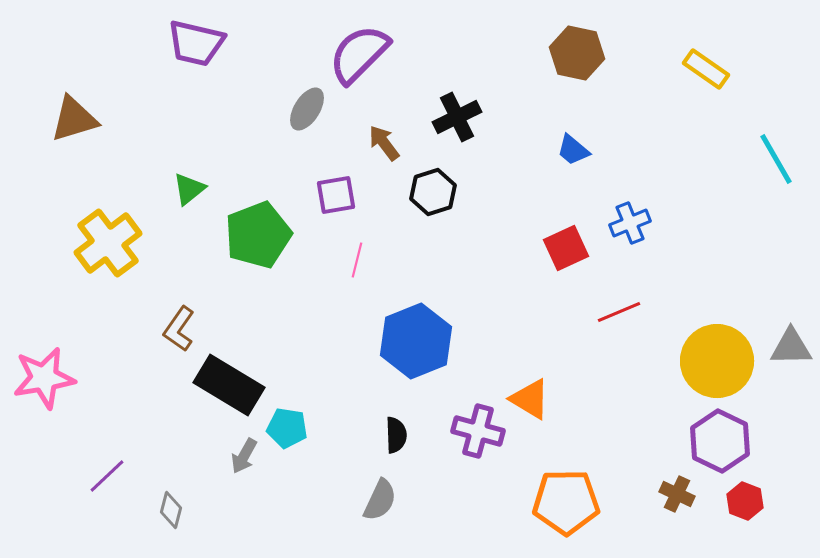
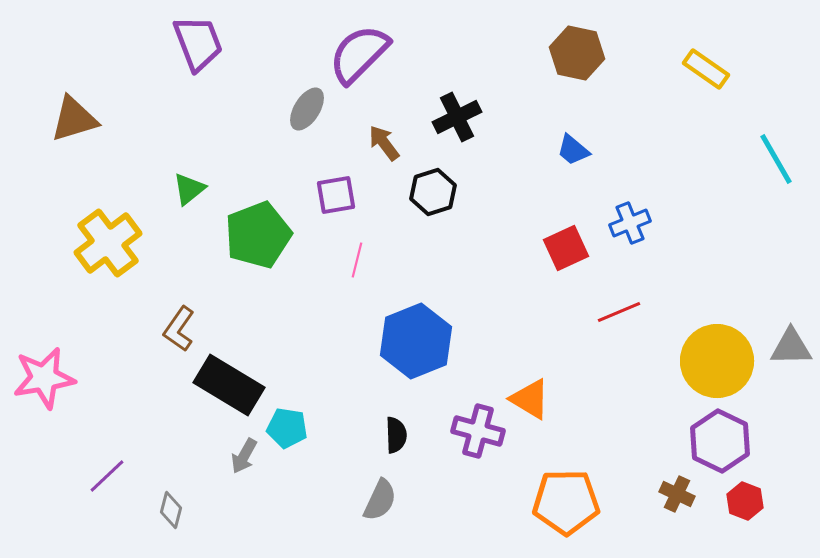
purple trapezoid: moved 2 px right; rotated 124 degrees counterclockwise
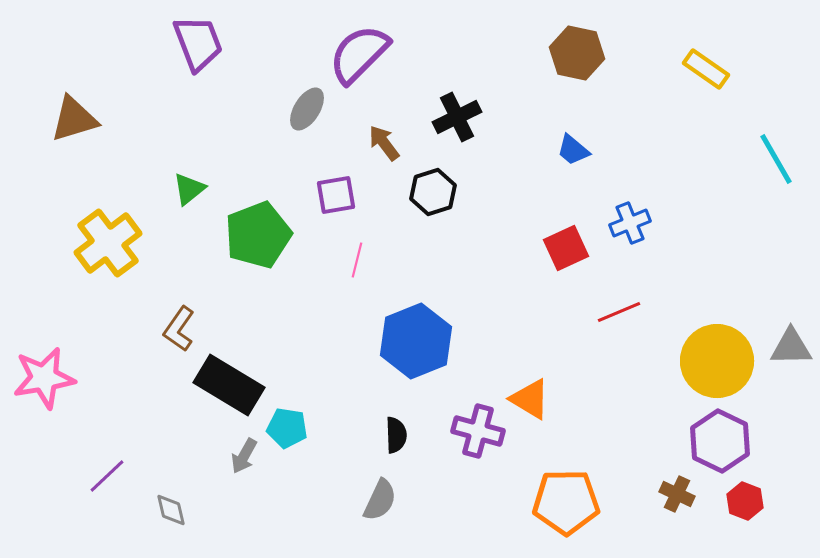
gray diamond: rotated 27 degrees counterclockwise
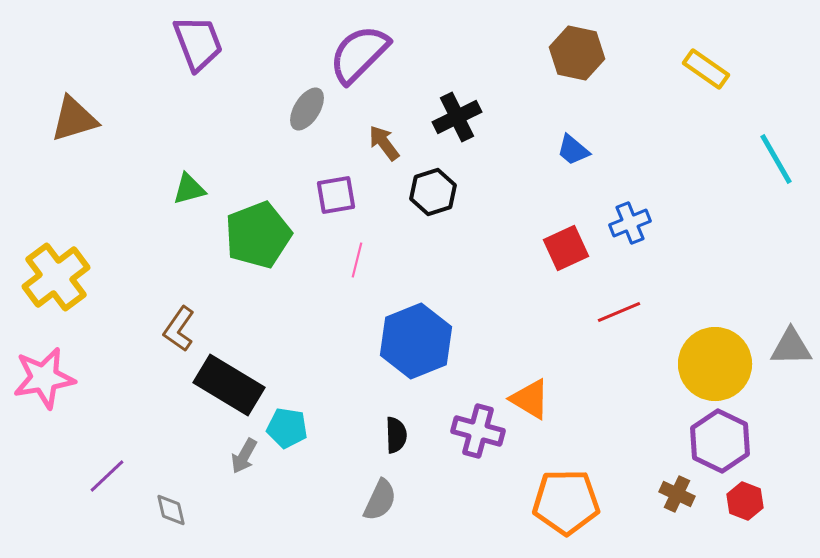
green triangle: rotated 24 degrees clockwise
yellow cross: moved 52 px left, 34 px down
yellow circle: moved 2 px left, 3 px down
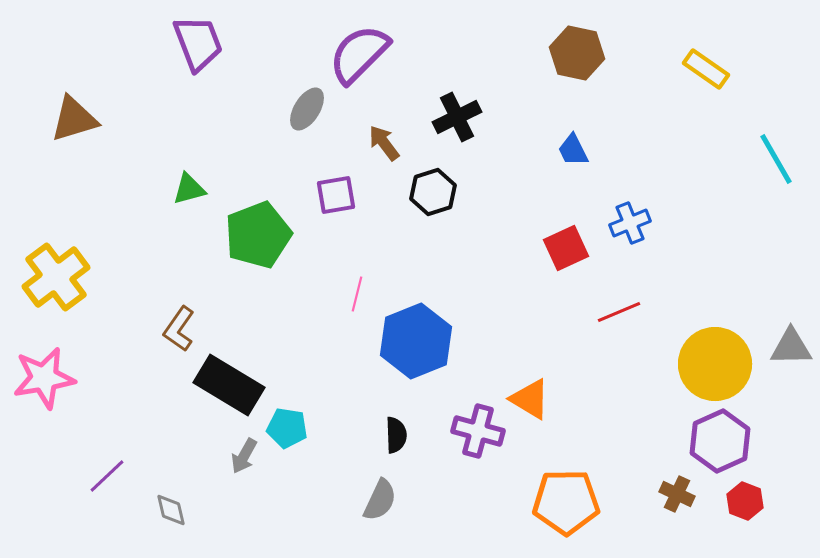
blue trapezoid: rotated 24 degrees clockwise
pink line: moved 34 px down
purple hexagon: rotated 10 degrees clockwise
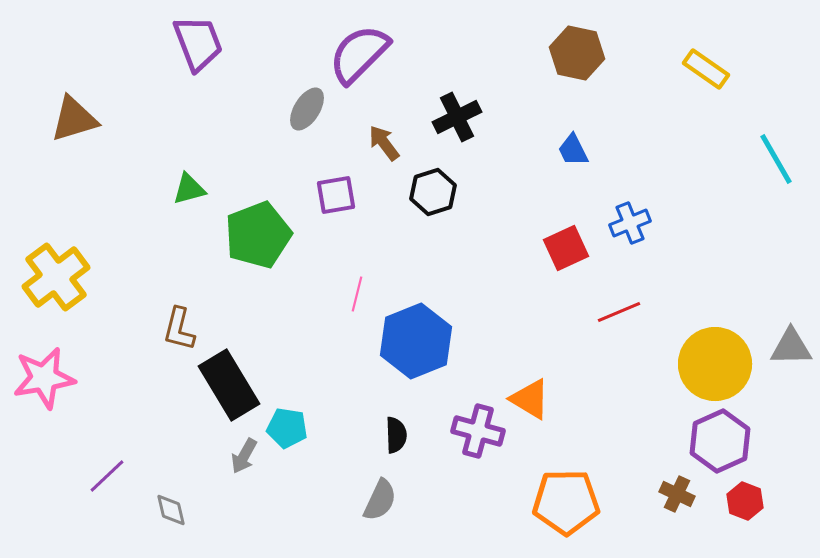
brown L-shape: rotated 21 degrees counterclockwise
black rectangle: rotated 28 degrees clockwise
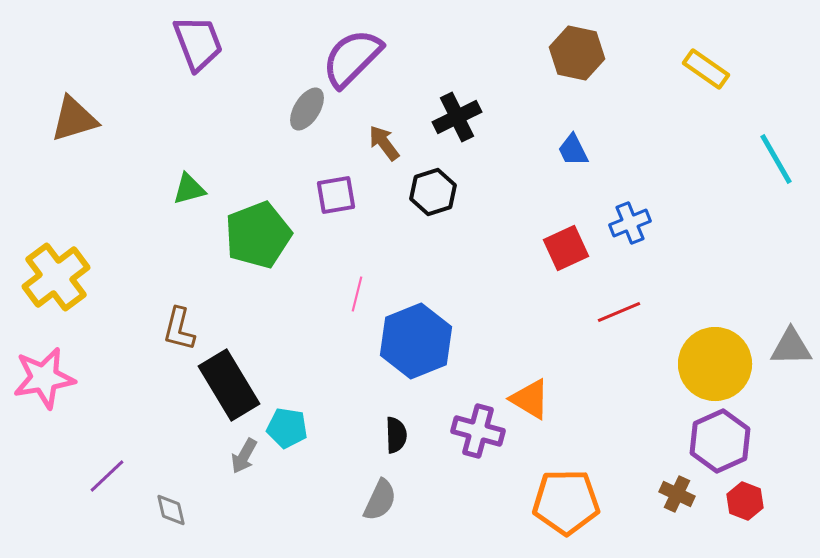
purple semicircle: moved 7 px left, 4 px down
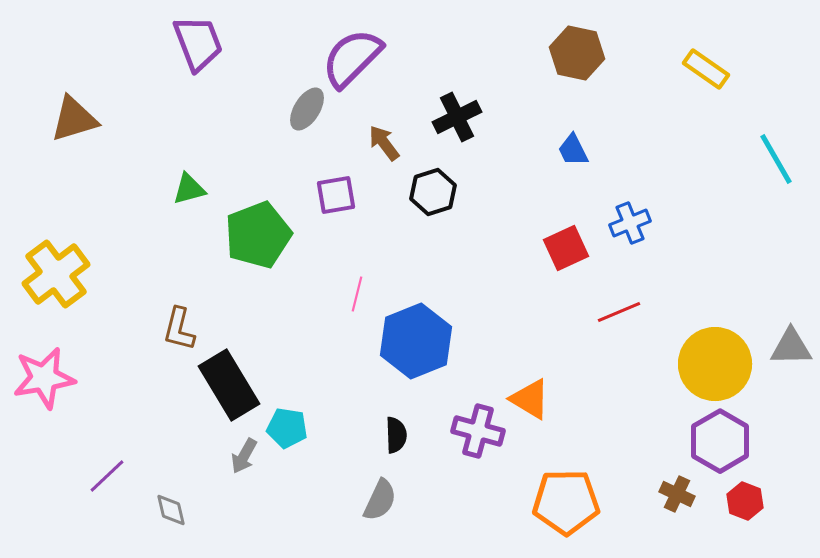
yellow cross: moved 3 px up
purple hexagon: rotated 6 degrees counterclockwise
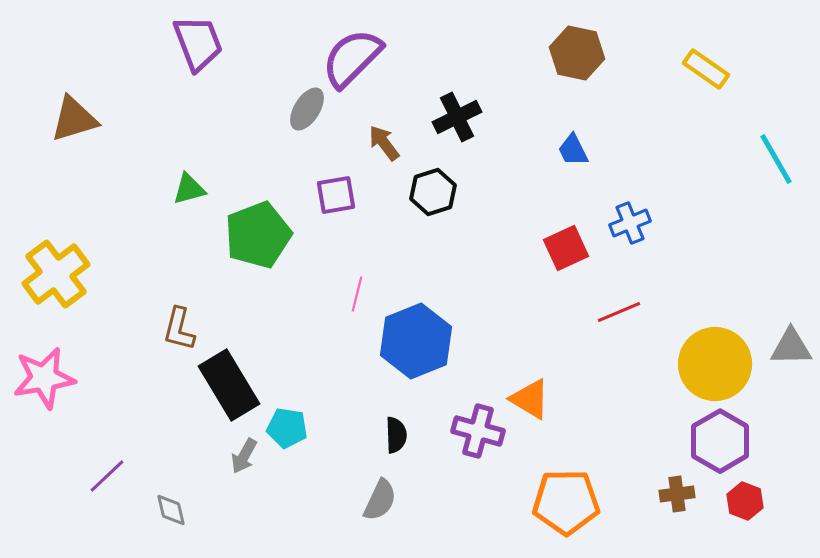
brown cross: rotated 32 degrees counterclockwise
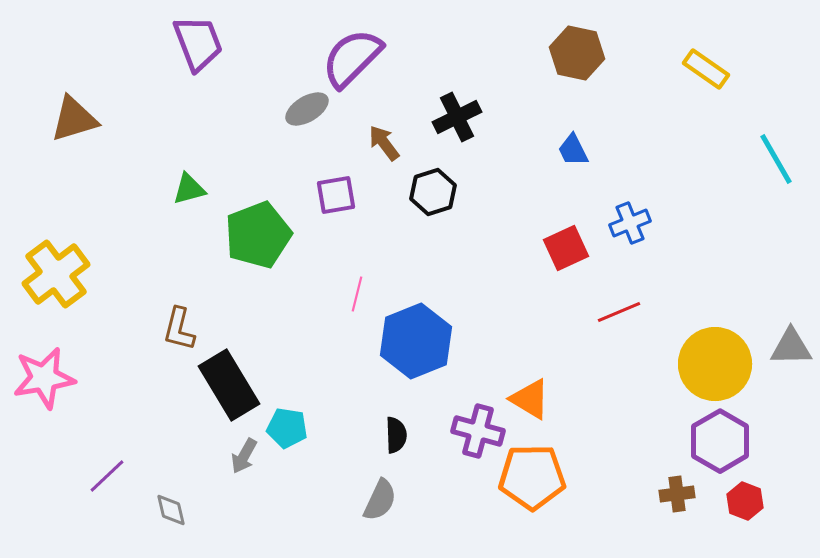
gray ellipse: rotated 27 degrees clockwise
orange pentagon: moved 34 px left, 25 px up
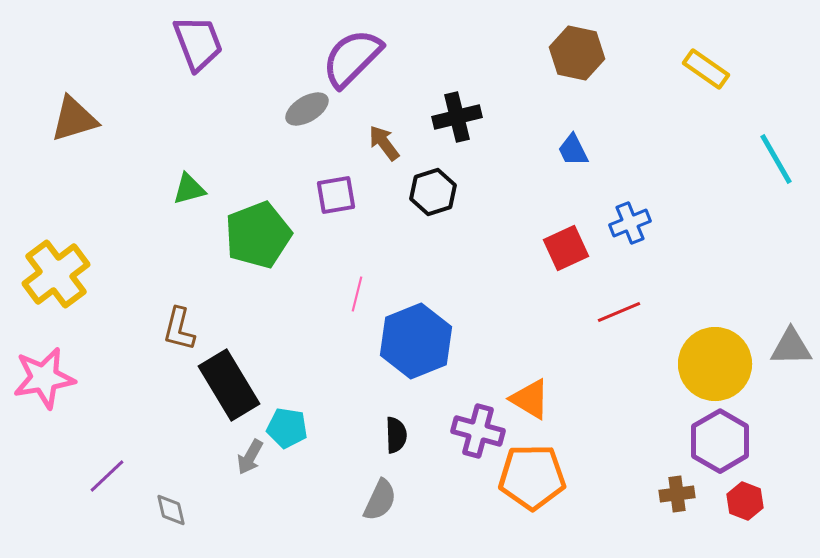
black cross: rotated 12 degrees clockwise
gray arrow: moved 6 px right, 1 px down
